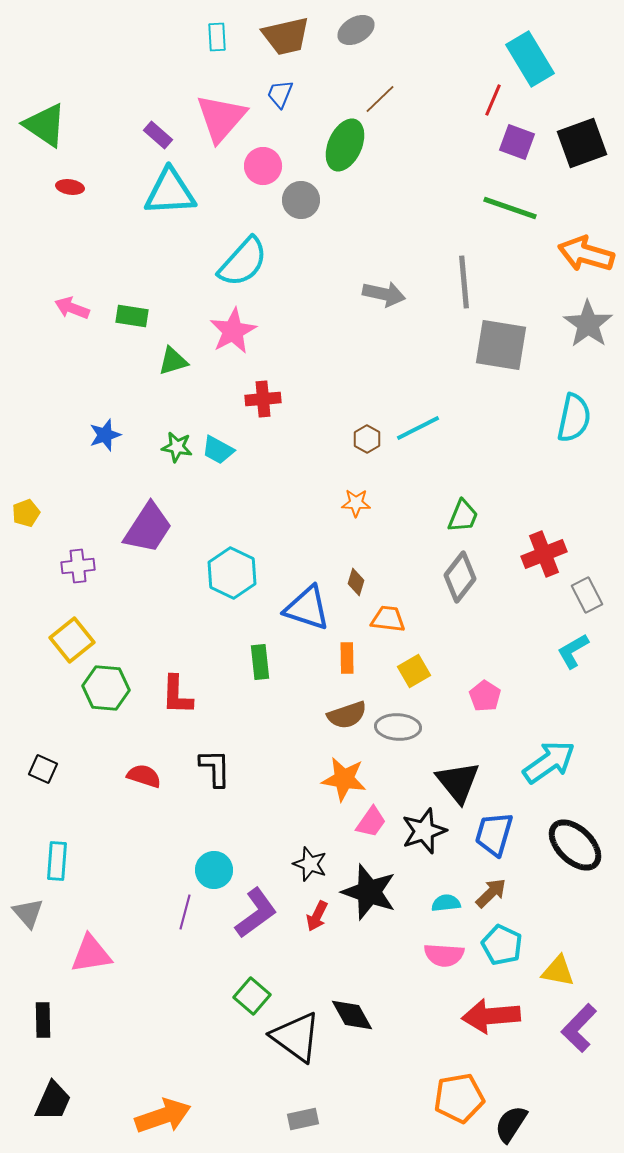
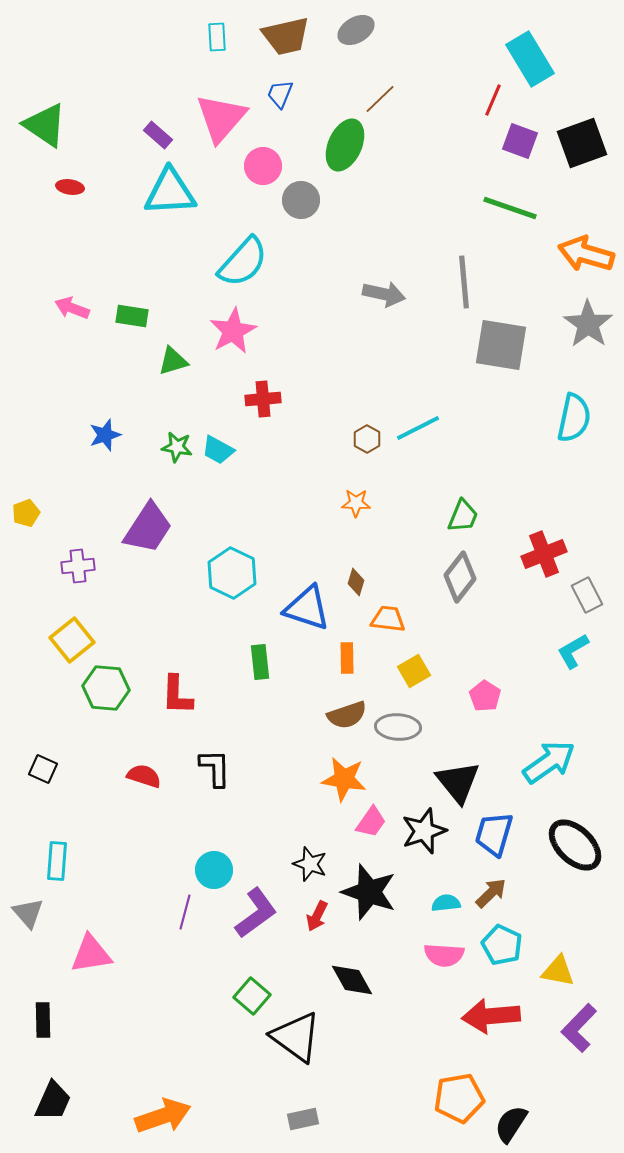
purple square at (517, 142): moved 3 px right, 1 px up
black diamond at (352, 1015): moved 35 px up
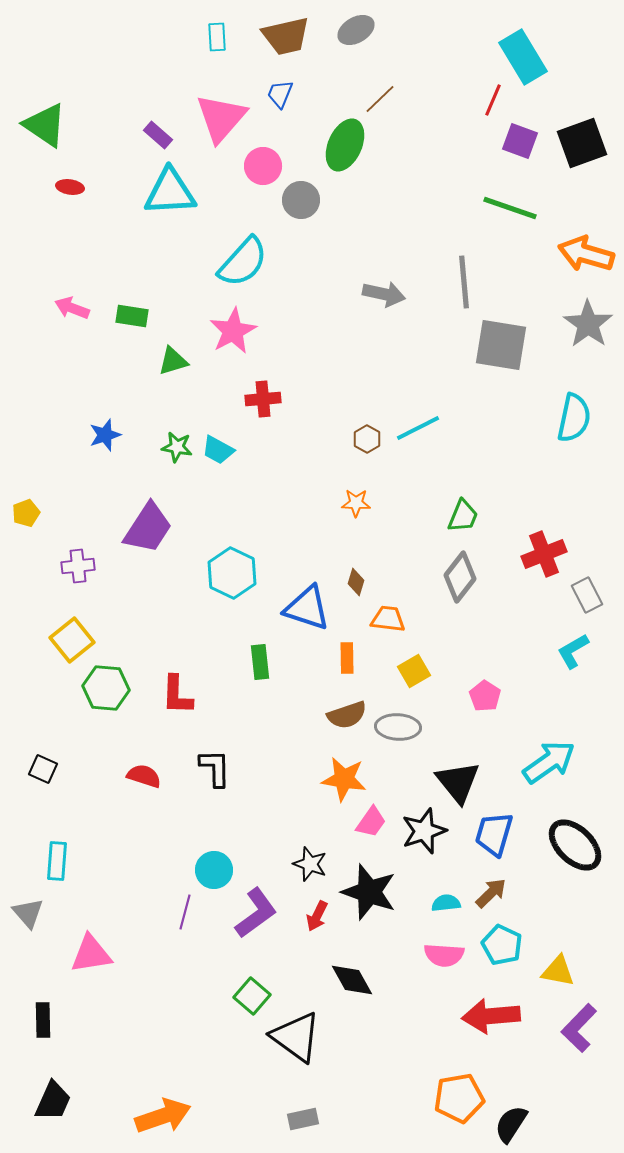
cyan rectangle at (530, 59): moved 7 px left, 2 px up
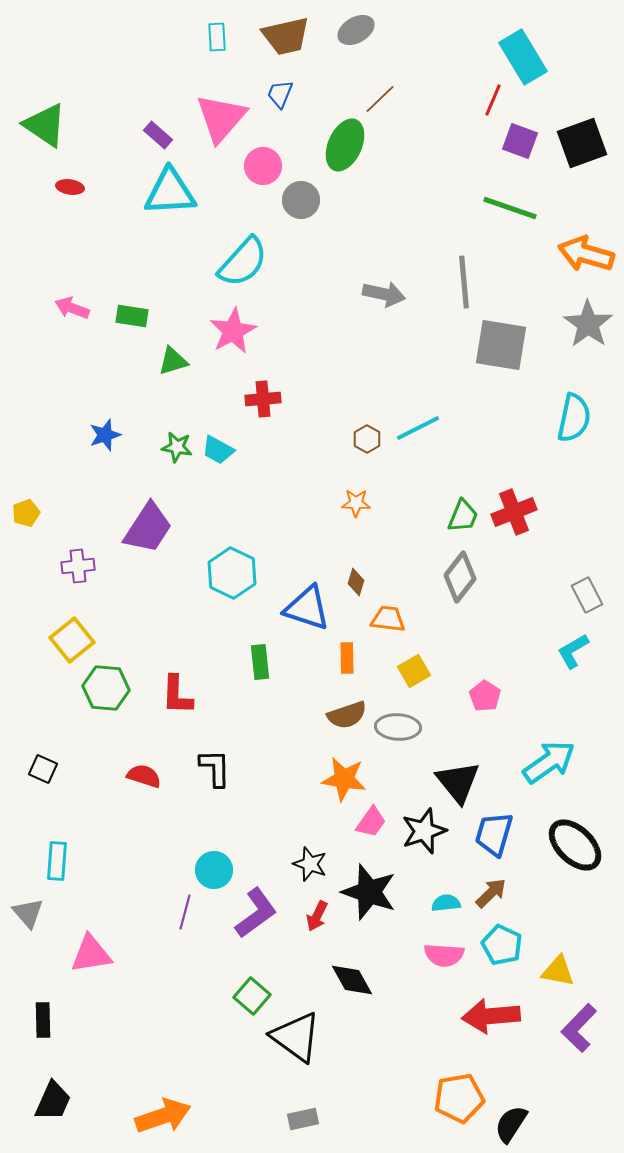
red cross at (544, 554): moved 30 px left, 42 px up
